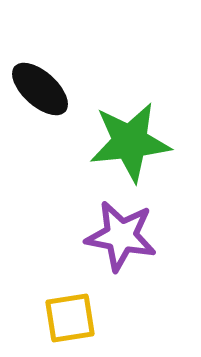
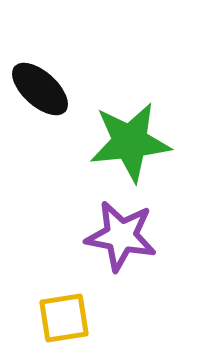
yellow square: moved 6 px left
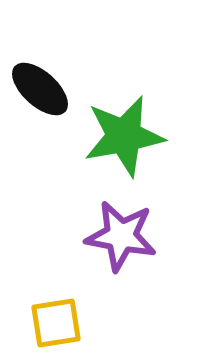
green star: moved 6 px left, 6 px up; rotated 4 degrees counterclockwise
yellow square: moved 8 px left, 5 px down
